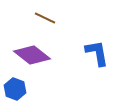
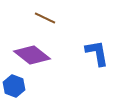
blue hexagon: moved 1 px left, 3 px up
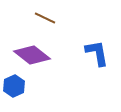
blue hexagon: rotated 15 degrees clockwise
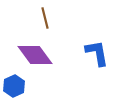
brown line: rotated 50 degrees clockwise
purple diamond: moved 3 px right; rotated 15 degrees clockwise
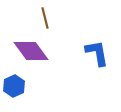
purple diamond: moved 4 px left, 4 px up
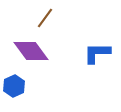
brown line: rotated 50 degrees clockwise
blue L-shape: rotated 80 degrees counterclockwise
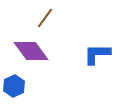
blue L-shape: moved 1 px down
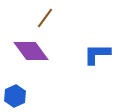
blue hexagon: moved 1 px right, 10 px down
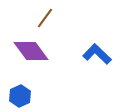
blue L-shape: rotated 44 degrees clockwise
blue hexagon: moved 5 px right
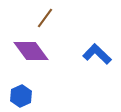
blue hexagon: moved 1 px right
